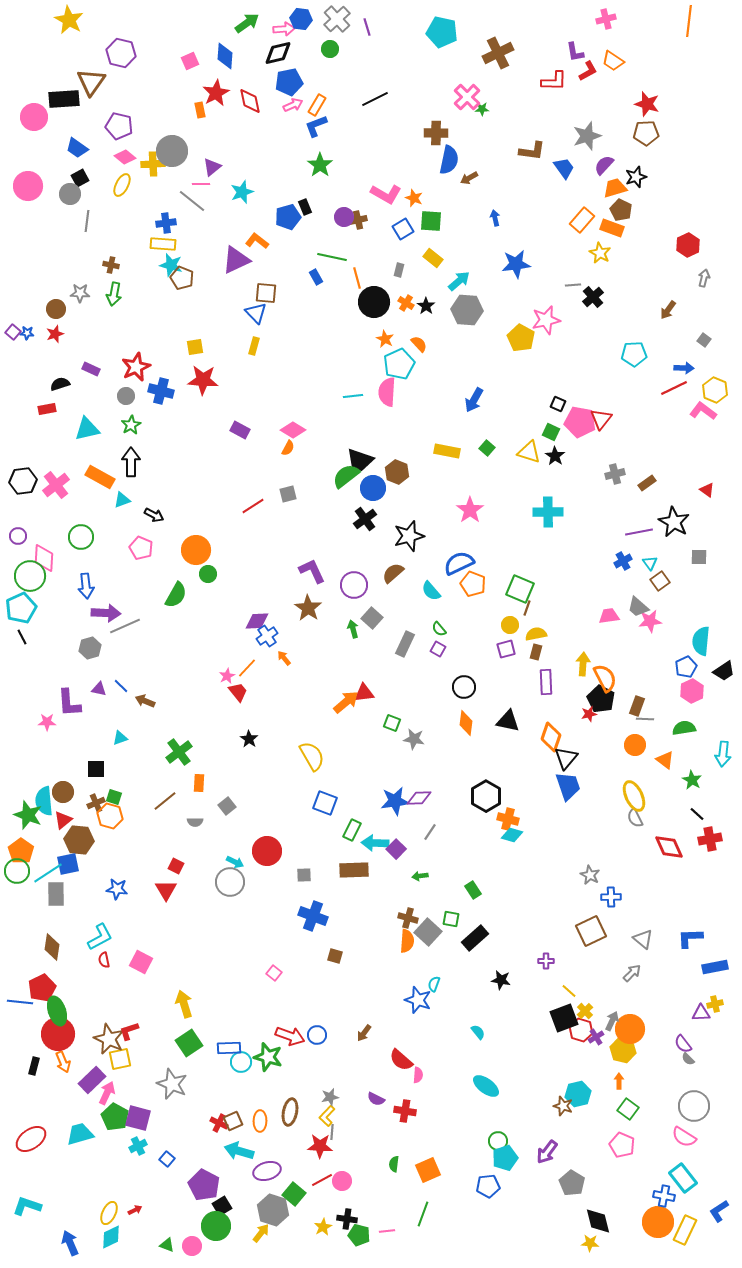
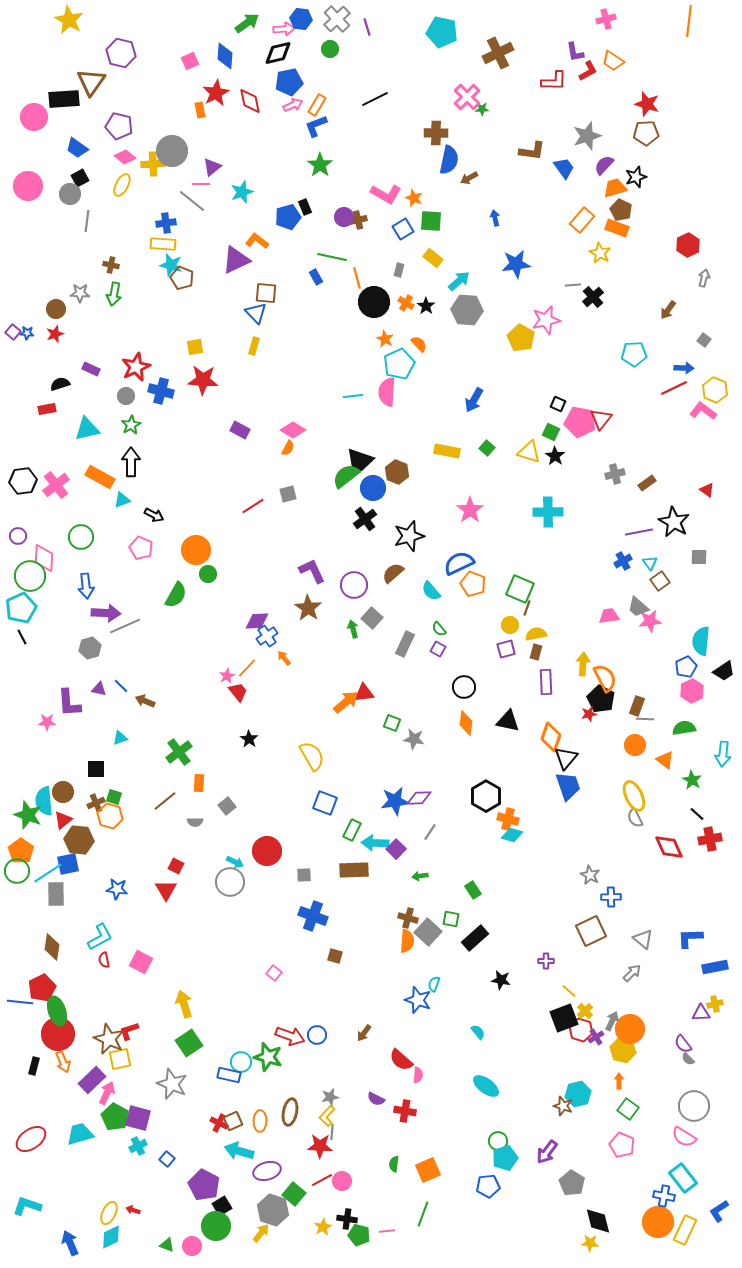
orange rectangle at (612, 228): moved 5 px right
blue rectangle at (229, 1048): moved 27 px down; rotated 15 degrees clockwise
red arrow at (135, 1210): moved 2 px left; rotated 136 degrees counterclockwise
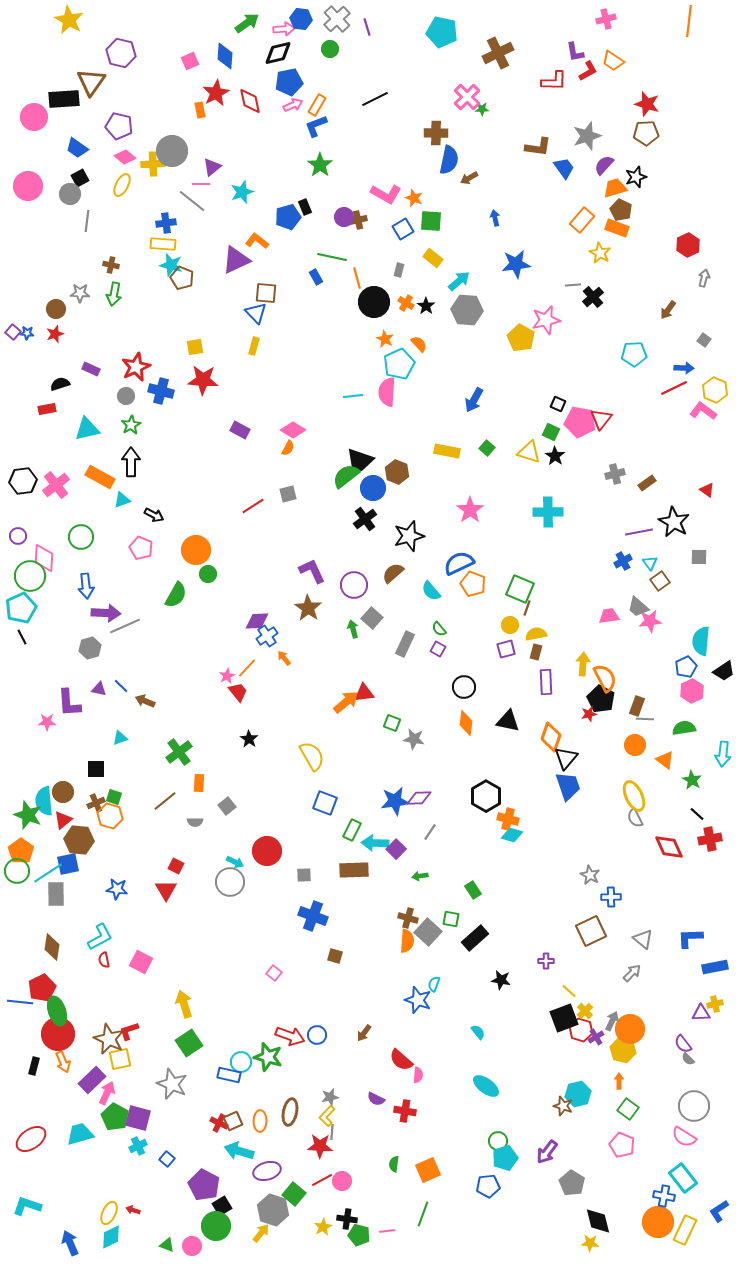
brown L-shape at (532, 151): moved 6 px right, 4 px up
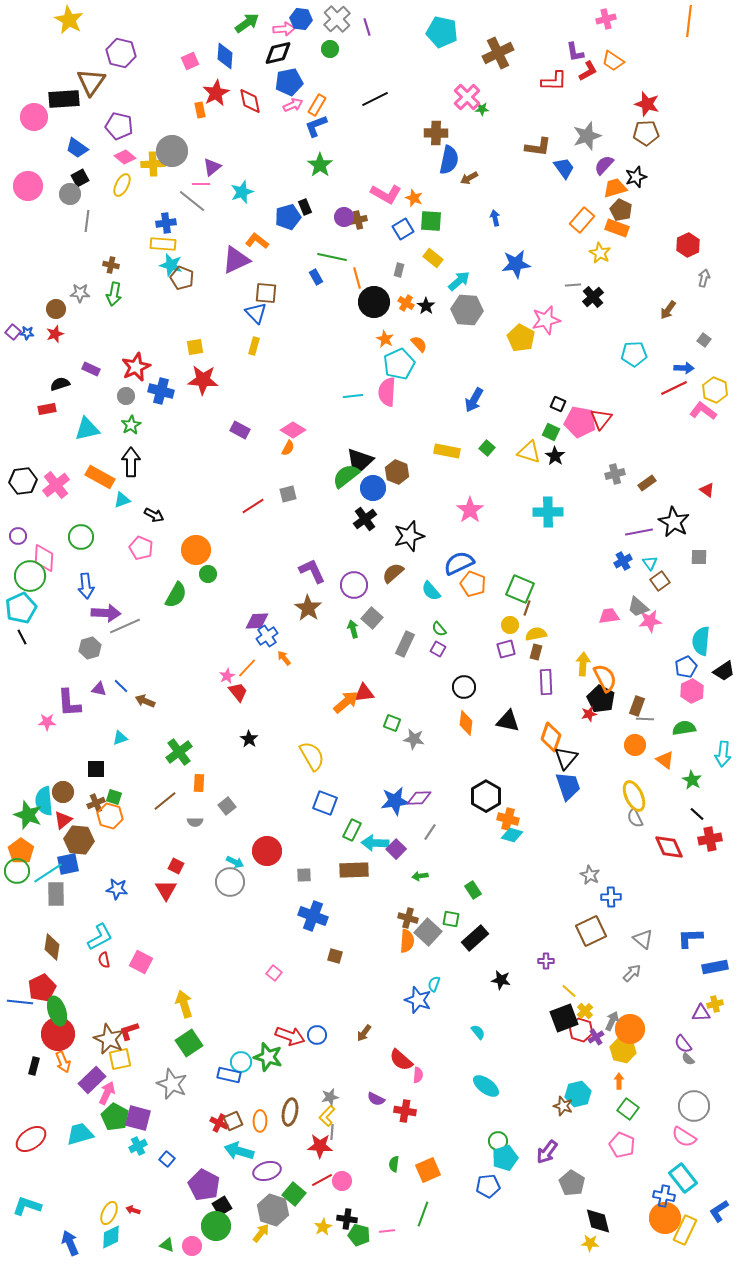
orange circle at (658, 1222): moved 7 px right, 4 px up
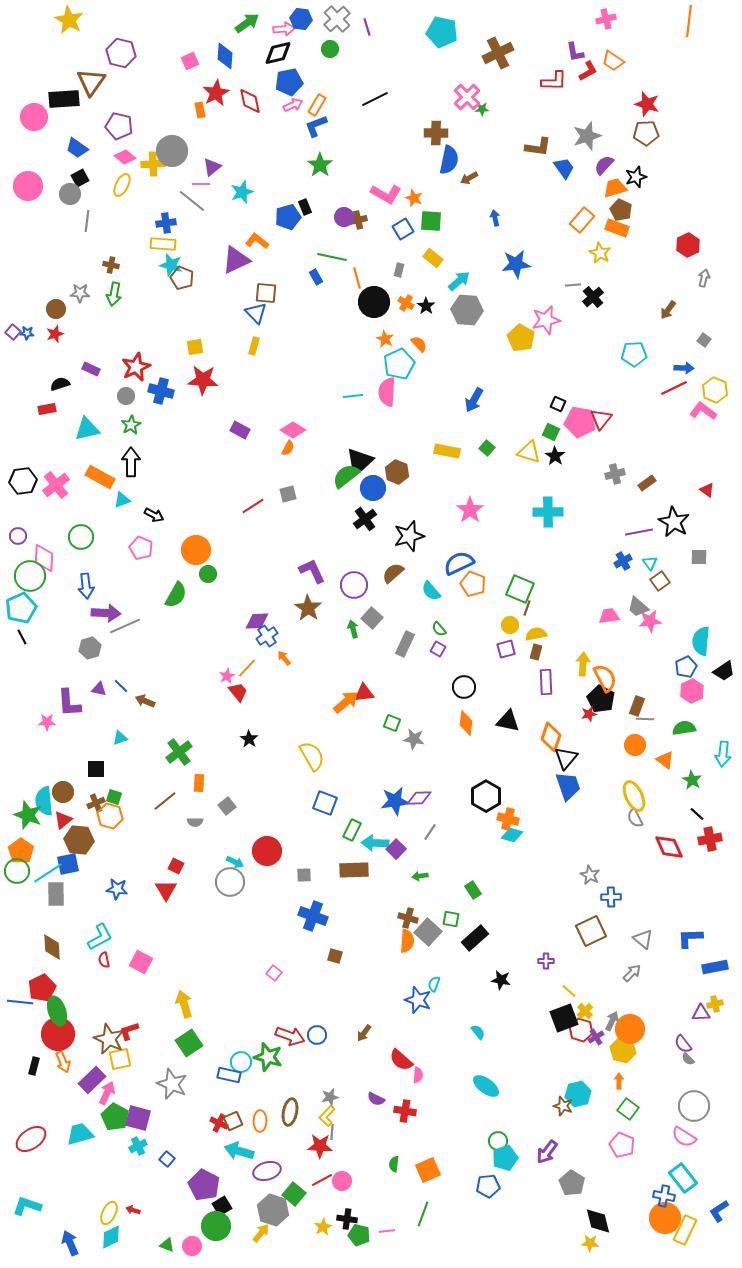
brown diamond at (52, 947): rotated 12 degrees counterclockwise
